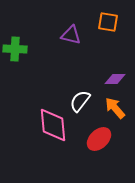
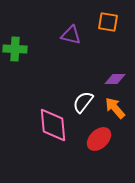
white semicircle: moved 3 px right, 1 px down
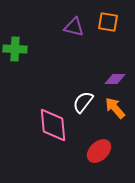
purple triangle: moved 3 px right, 8 px up
red ellipse: moved 12 px down
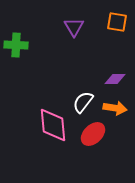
orange square: moved 9 px right
purple triangle: rotated 45 degrees clockwise
green cross: moved 1 px right, 4 px up
orange arrow: rotated 140 degrees clockwise
red ellipse: moved 6 px left, 17 px up
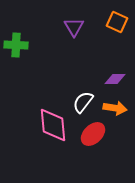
orange square: rotated 15 degrees clockwise
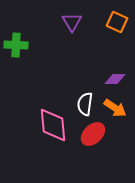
purple triangle: moved 2 px left, 5 px up
white semicircle: moved 2 px right, 2 px down; rotated 30 degrees counterclockwise
orange arrow: rotated 25 degrees clockwise
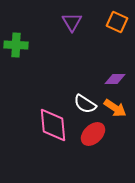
white semicircle: rotated 65 degrees counterclockwise
